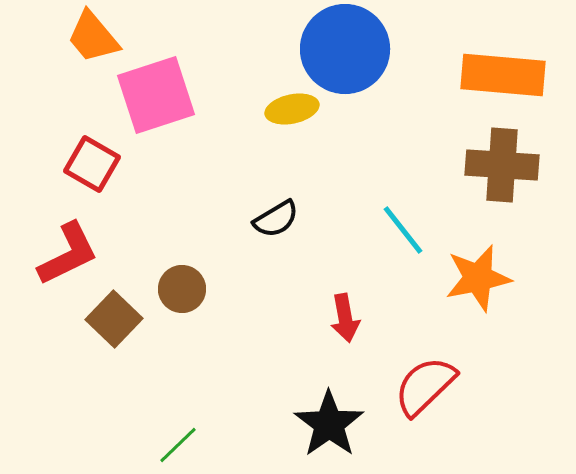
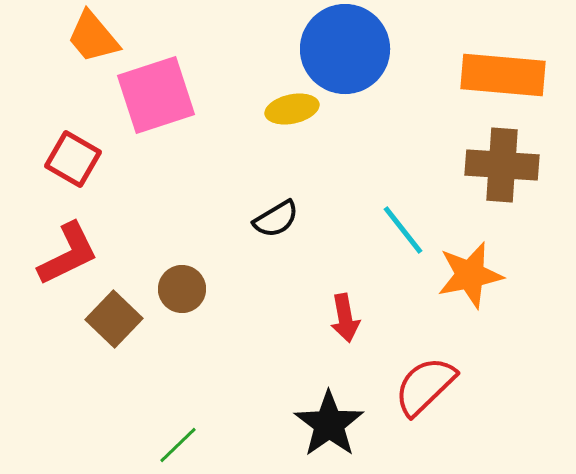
red square: moved 19 px left, 5 px up
orange star: moved 8 px left, 3 px up
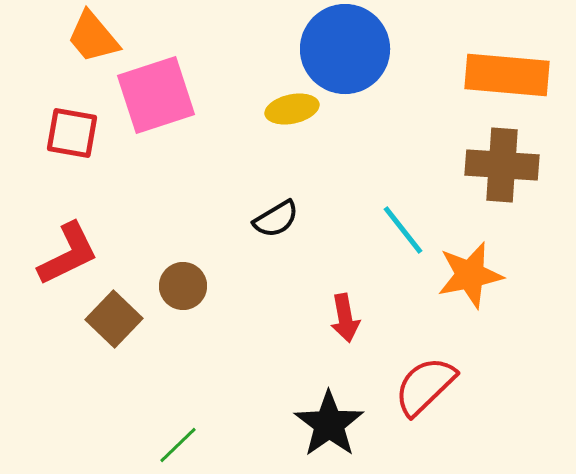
orange rectangle: moved 4 px right
red square: moved 1 px left, 26 px up; rotated 20 degrees counterclockwise
brown circle: moved 1 px right, 3 px up
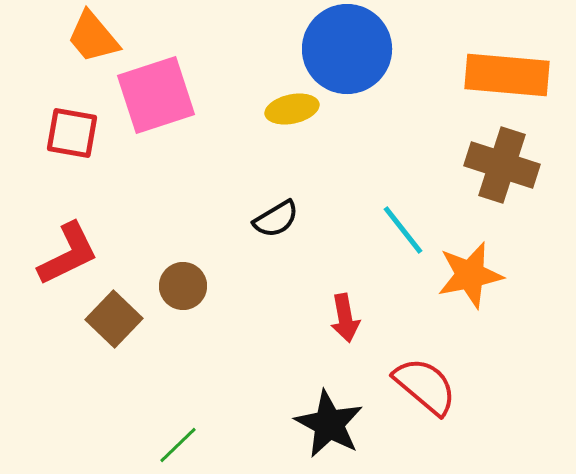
blue circle: moved 2 px right
brown cross: rotated 14 degrees clockwise
red semicircle: rotated 84 degrees clockwise
black star: rotated 8 degrees counterclockwise
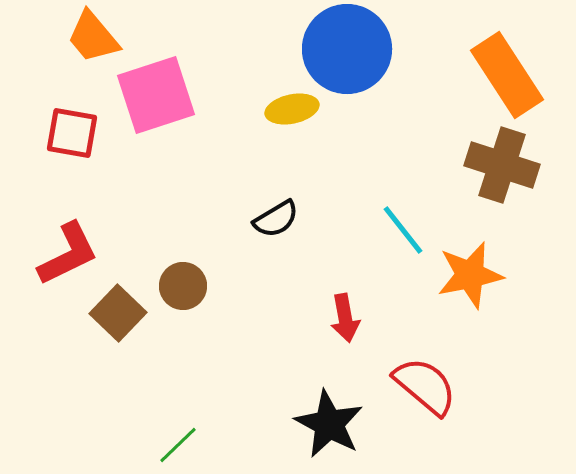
orange rectangle: rotated 52 degrees clockwise
brown square: moved 4 px right, 6 px up
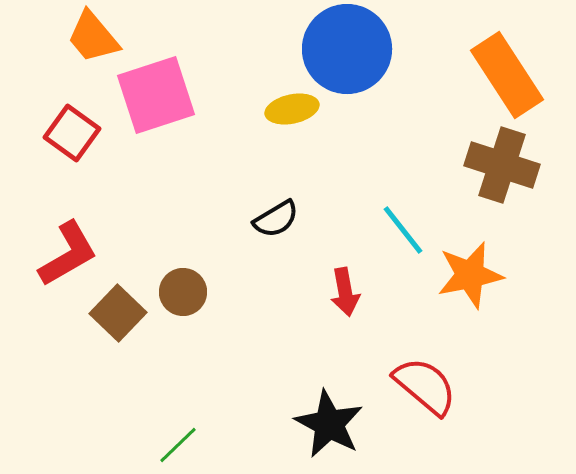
red square: rotated 26 degrees clockwise
red L-shape: rotated 4 degrees counterclockwise
brown circle: moved 6 px down
red arrow: moved 26 px up
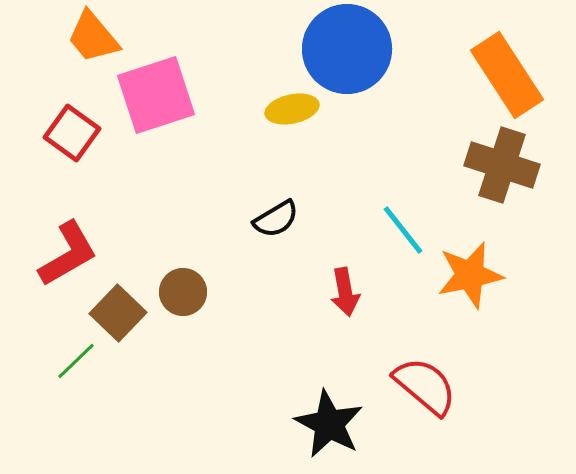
green line: moved 102 px left, 84 px up
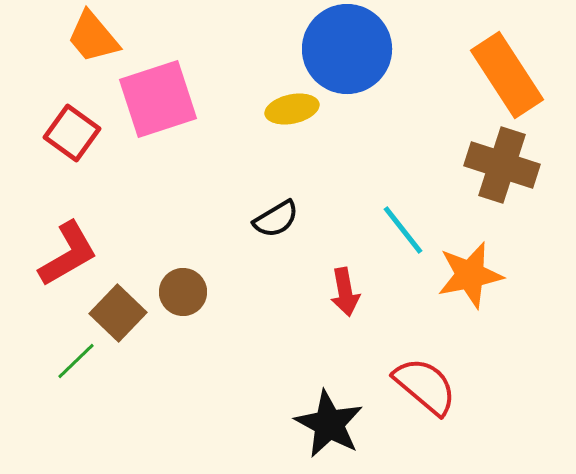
pink square: moved 2 px right, 4 px down
